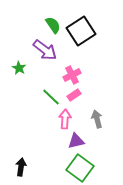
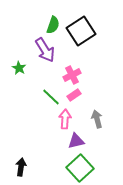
green semicircle: rotated 54 degrees clockwise
purple arrow: rotated 20 degrees clockwise
green square: rotated 12 degrees clockwise
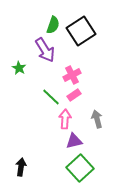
purple triangle: moved 2 px left
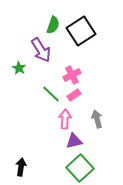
purple arrow: moved 4 px left
green line: moved 3 px up
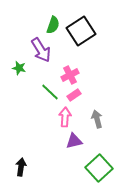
green star: rotated 16 degrees counterclockwise
pink cross: moved 2 px left
green line: moved 1 px left, 2 px up
pink arrow: moved 2 px up
green square: moved 19 px right
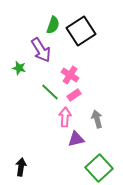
pink cross: rotated 30 degrees counterclockwise
purple triangle: moved 2 px right, 2 px up
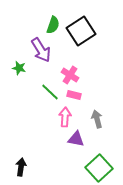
pink rectangle: rotated 48 degrees clockwise
purple triangle: rotated 24 degrees clockwise
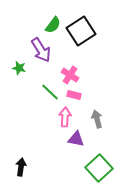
green semicircle: rotated 18 degrees clockwise
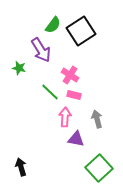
black arrow: rotated 24 degrees counterclockwise
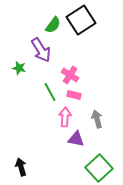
black square: moved 11 px up
green line: rotated 18 degrees clockwise
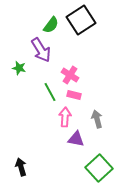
green semicircle: moved 2 px left
